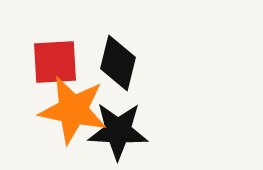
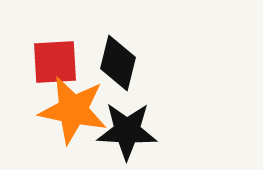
black star: moved 9 px right
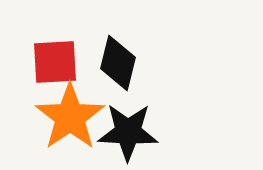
orange star: moved 3 px left, 7 px down; rotated 26 degrees clockwise
black star: moved 1 px right, 1 px down
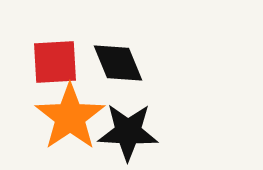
black diamond: rotated 36 degrees counterclockwise
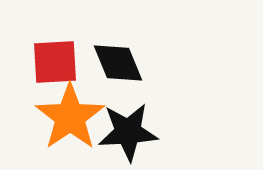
black star: rotated 6 degrees counterclockwise
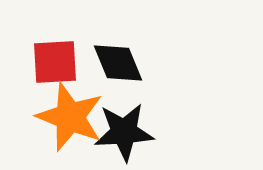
orange star: rotated 16 degrees counterclockwise
black star: moved 4 px left
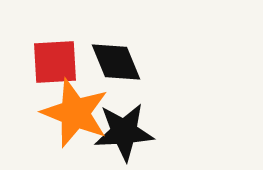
black diamond: moved 2 px left, 1 px up
orange star: moved 5 px right, 4 px up
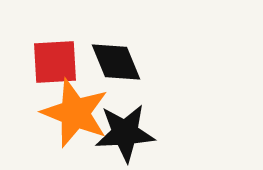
black star: moved 1 px right, 1 px down
